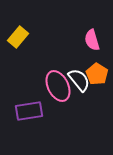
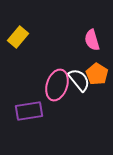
pink ellipse: moved 1 px left, 1 px up; rotated 44 degrees clockwise
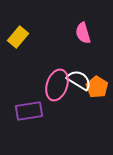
pink semicircle: moved 9 px left, 7 px up
orange pentagon: moved 13 px down
white semicircle: rotated 20 degrees counterclockwise
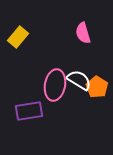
pink ellipse: moved 2 px left; rotated 8 degrees counterclockwise
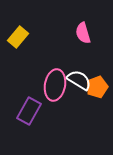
orange pentagon: rotated 20 degrees clockwise
purple rectangle: rotated 52 degrees counterclockwise
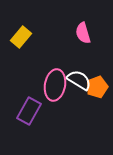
yellow rectangle: moved 3 px right
